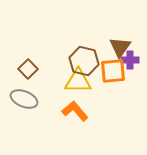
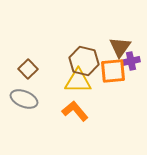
purple cross: moved 1 px right, 1 px down; rotated 12 degrees counterclockwise
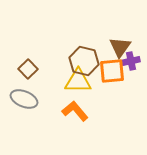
orange square: moved 1 px left
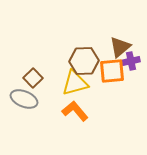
brown triangle: rotated 15 degrees clockwise
brown hexagon: rotated 16 degrees counterclockwise
brown square: moved 5 px right, 9 px down
yellow triangle: moved 3 px left, 2 px down; rotated 16 degrees counterclockwise
